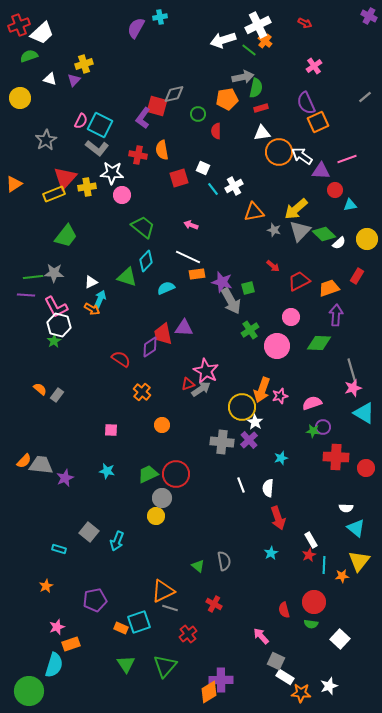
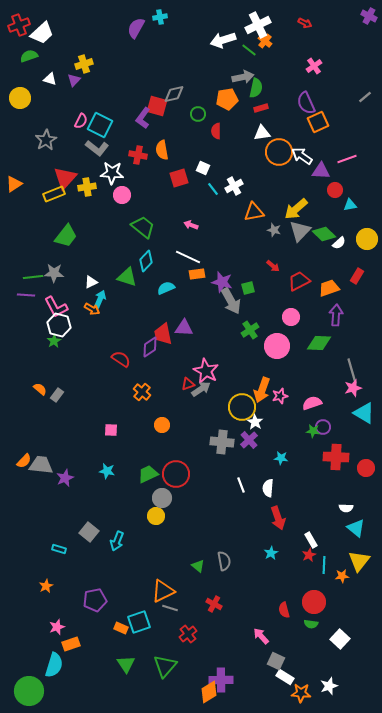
cyan star at (281, 458): rotated 24 degrees clockwise
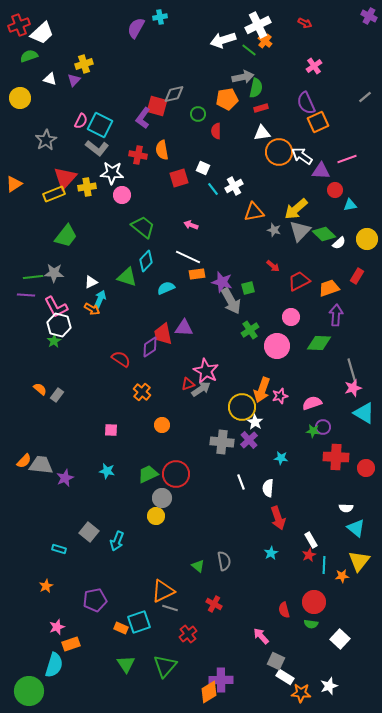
white line at (241, 485): moved 3 px up
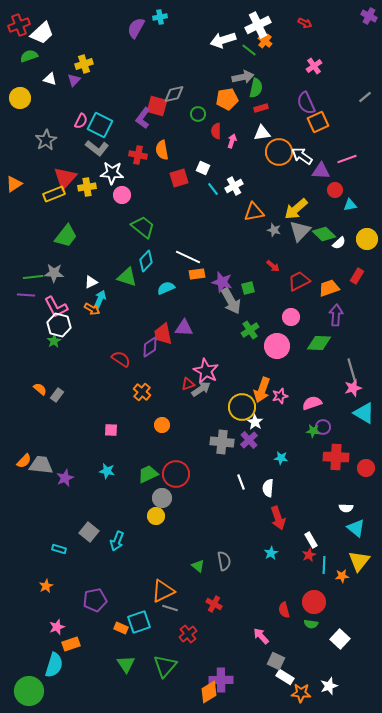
pink arrow at (191, 225): moved 41 px right, 84 px up; rotated 88 degrees clockwise
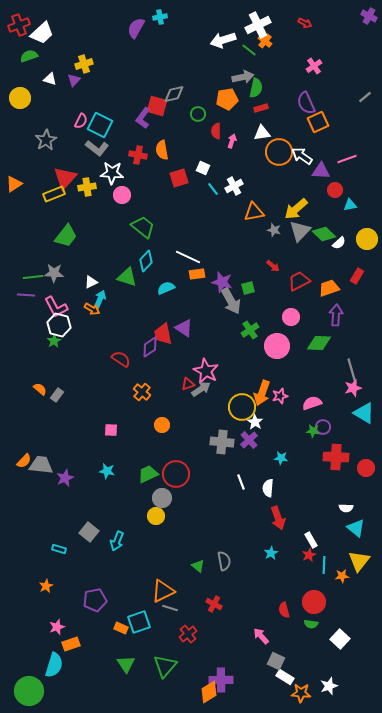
purple triangle at (184, 328): rotated 30 degrees clockwise
orange arrow at (262, 390): moved 3 px down
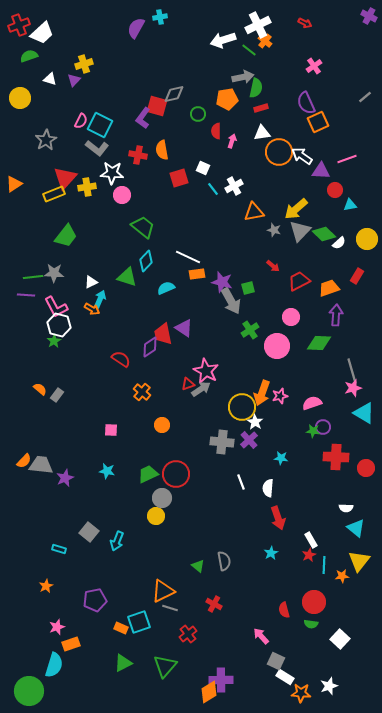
green triangle at (126, 664): moved 3 px left, 1 px up; rotated 36 degrees clockwise
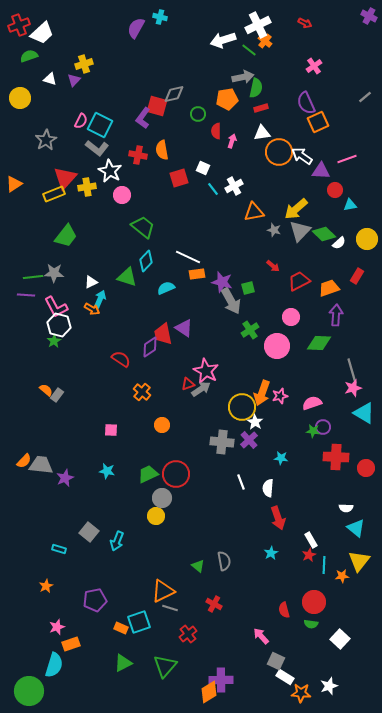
cyan cross at (160, 17): rotated 24 degrees clockwise
white star at (112, 173): moved 2 px left, 2 px up; rotated 25 degrees clockwise
orange semicircle at (40, 389): moved 6 px right, 1 px down
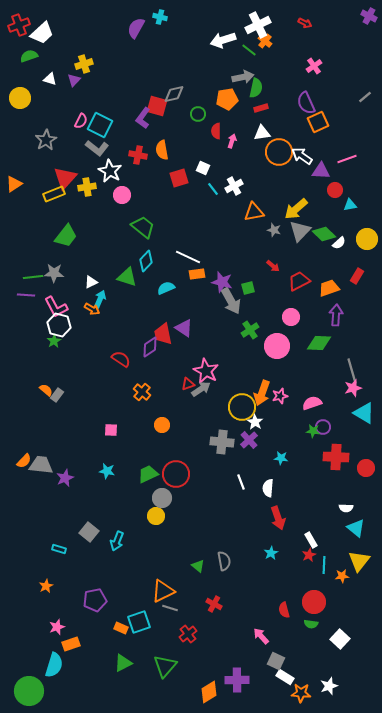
purple cross at (221, 680): moved 16 px right
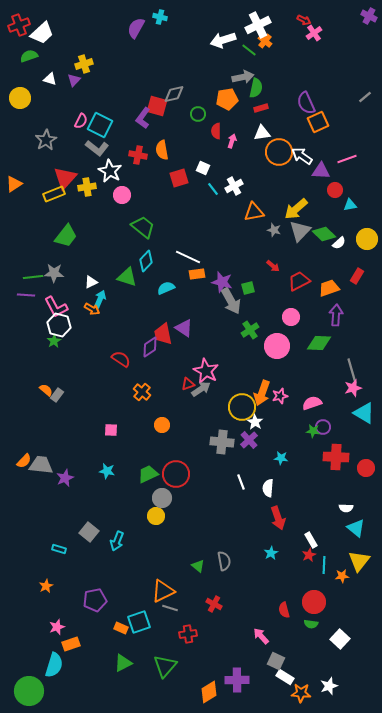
red arrow at (305, 23): moved 1 px left, 3 px up
pink cross at (314, 66): moved 33 px up
red cross at (188, 634): rotated 30 degrees clockwise
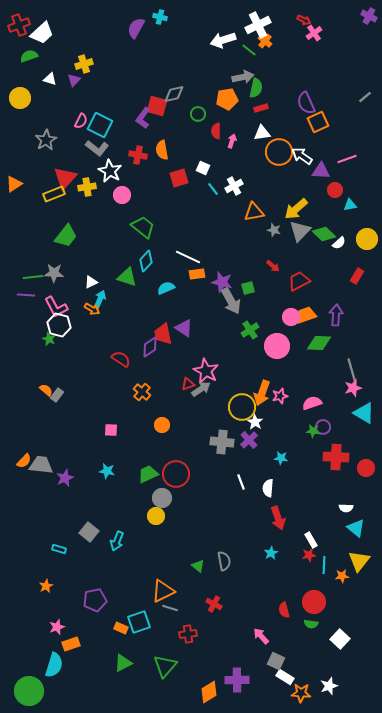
orange trapezoid at (329, 288): moved 23 px left, 27 px down
green star at (54, 341): moved 5 px left, 2 px up; rotated 16 degrees counterclockwise
red star at (309, 555): rotated 16 degrees clockwise
